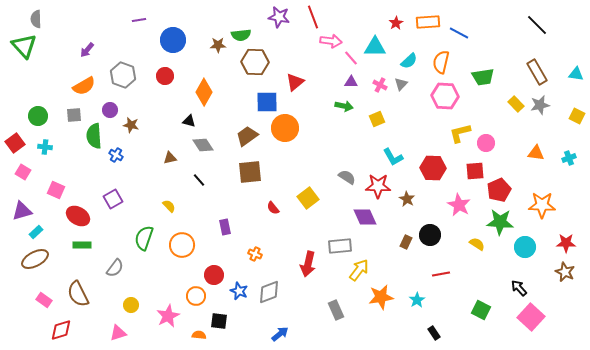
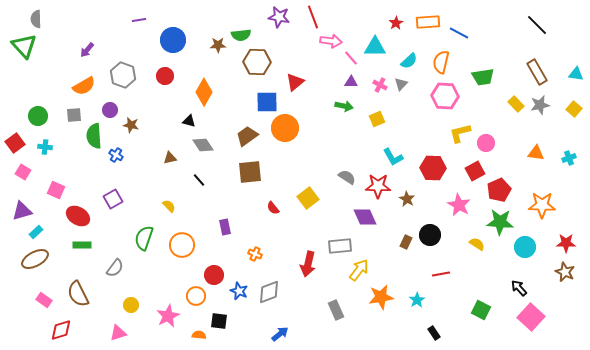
brown hexagon at (255, 62): moved 2 px right
yellow square at (577, 116): moved 3 px left, 7 px up; rotated 14 degrees clockwise
red square at (475, 171): rotated 24 degrees counterclockwise
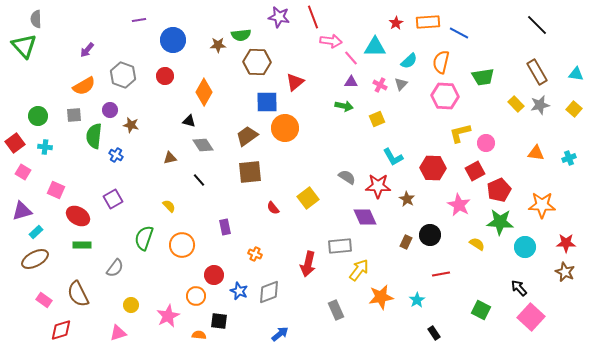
green semicircle at (94, 136): rotated 10 degrees clockwise
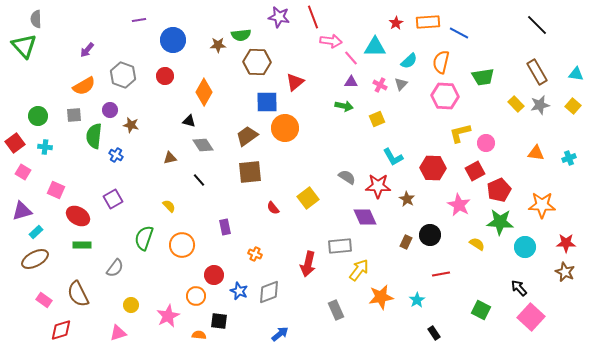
yellow square at (574, 109): moved 1 px left, 3 px up
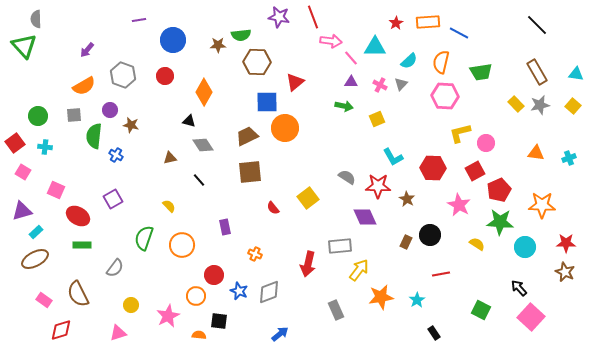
green trapezoid at (483, 77): moved 2 px left, 5 px up
brown trapezoid at (247, 136): rotated 10 degrees clockwise
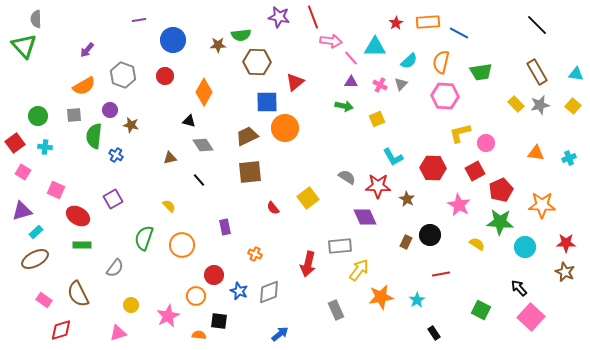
red pentagon at (499, 190): moved 2 px right
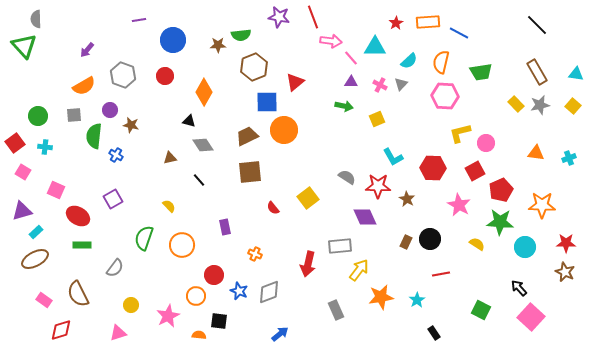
brown hexagon at (257, 62): moved 3 px left, 5 px down; rotated 24 degrees counterclockwise
orange circle at (285, 128): moved 1 px left, 2 px down
black circle at (430, 235): moved 4 px down
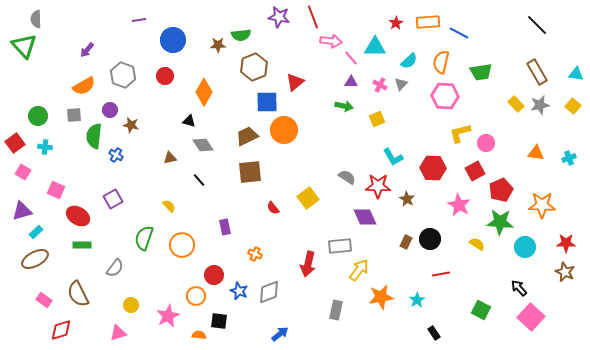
gray rectangle at (336, 310): rotated 36 degrees clockwise
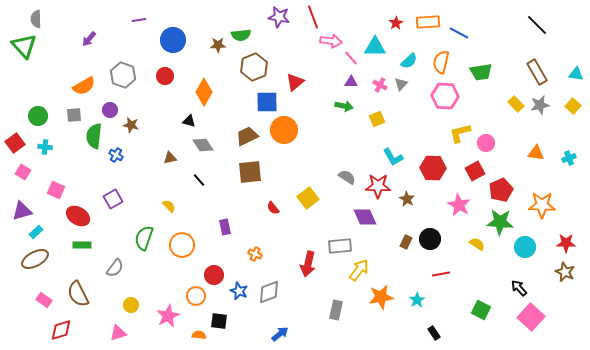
purple arrow at (87, 50): moved 2 px right, 11 px up
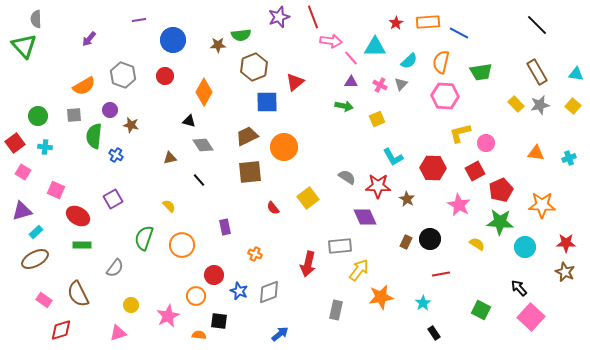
purple star at (279, 17): rotated 30 degrees counterclockwise
orange circle at (284, 130): moved 17 px down
cyan star at (417, 300): moved 6 px right, 3 px down
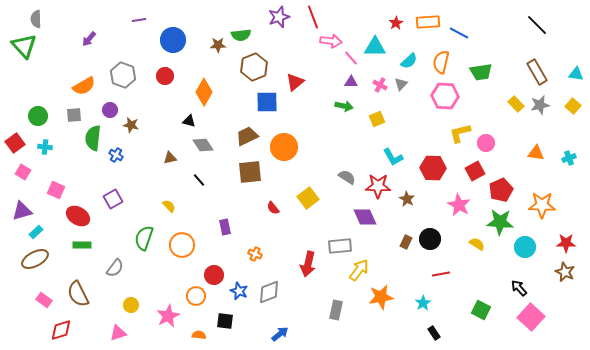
green semicircle at (94, 136): moved 1 px left, 2 px down
black square at (219, 321): moved 6 px right
